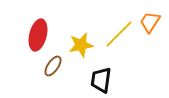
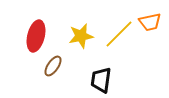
orange trapezoid: rotated 135 degrees counterclockwise
red ellipse: moved 2 px left, 1 px down
yellow star: moved 9 px up
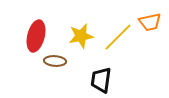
yellow line: moved 1 px left, 3 px down
brown ellipse: moved 2 px right, 5 px up; rotated 60 degrees clockwise
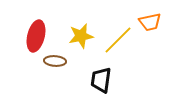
yellow line: moved 3 px down
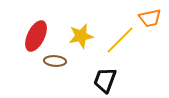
orange trapezoid: moved 4 px up
red ellipse: rotated 12 degrees clockwise
yellow line: moved 2 px right
black trapezoid: moved 4 px right; rotated 12 degrees clockwise
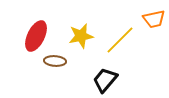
orange trapezoid: moved 4 px right, 1 px down
black trapezoid: rotated 20 degrees clockwise
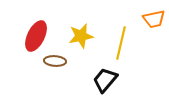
yellow line: moved 1 px right, 3 px down; rotated 32 degrees counterclockwise
